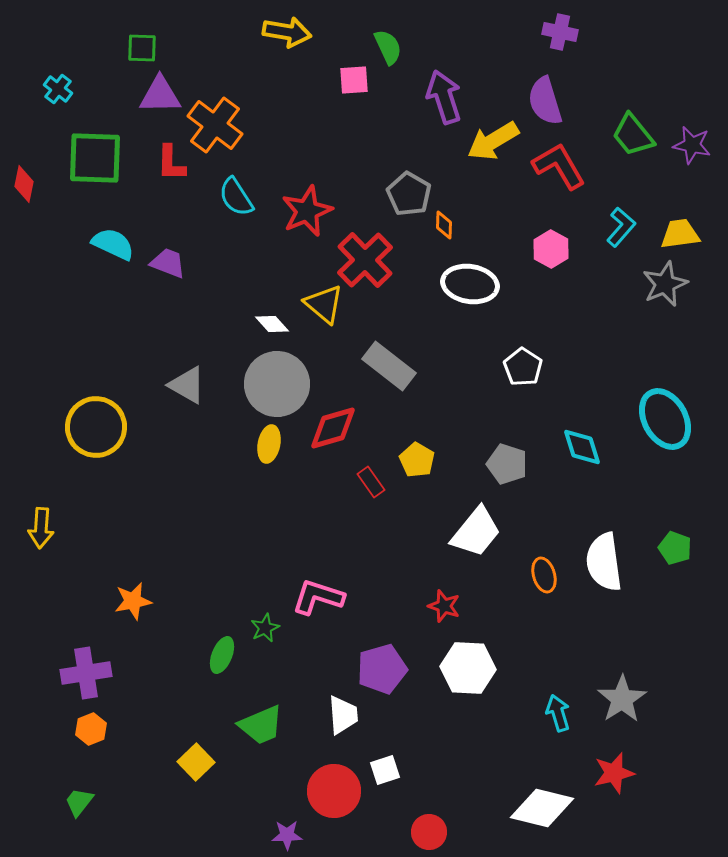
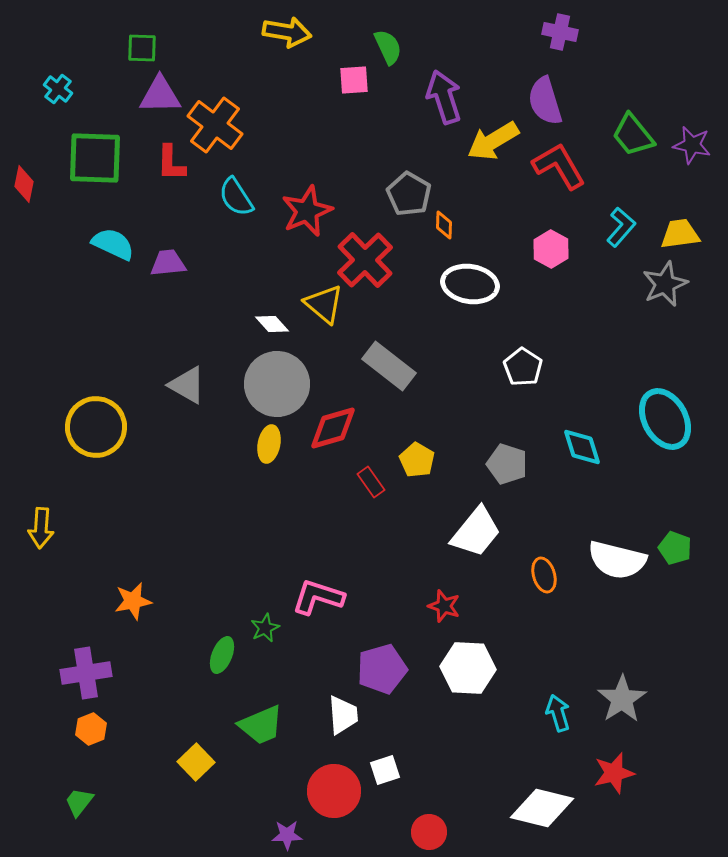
purple trapezoid at (168, 263): rotated 27 degrees counterclockwise
white semicircle at (604, 562): moved 13 px right, 2 px up; rotated 68 degrees counterclockwise
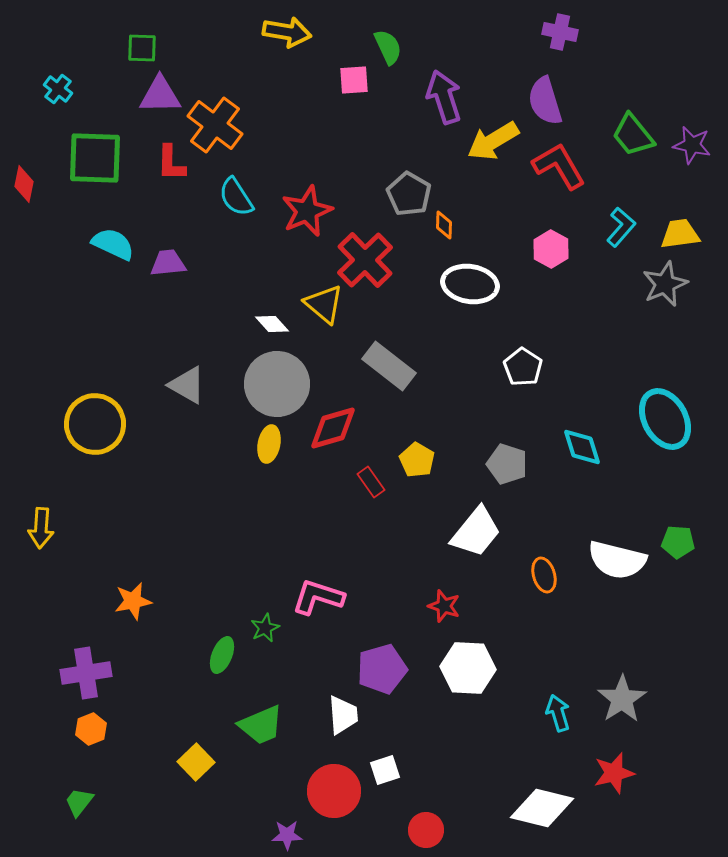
yellow circle at (96, 427): moved 1 px left, 3 px up
green pentagon at (675, 548): moved 3 px right, 6 px up; rotated 16 degrees counterclockwise
red circle at (429, 832): moved 3 px left, 2 px up
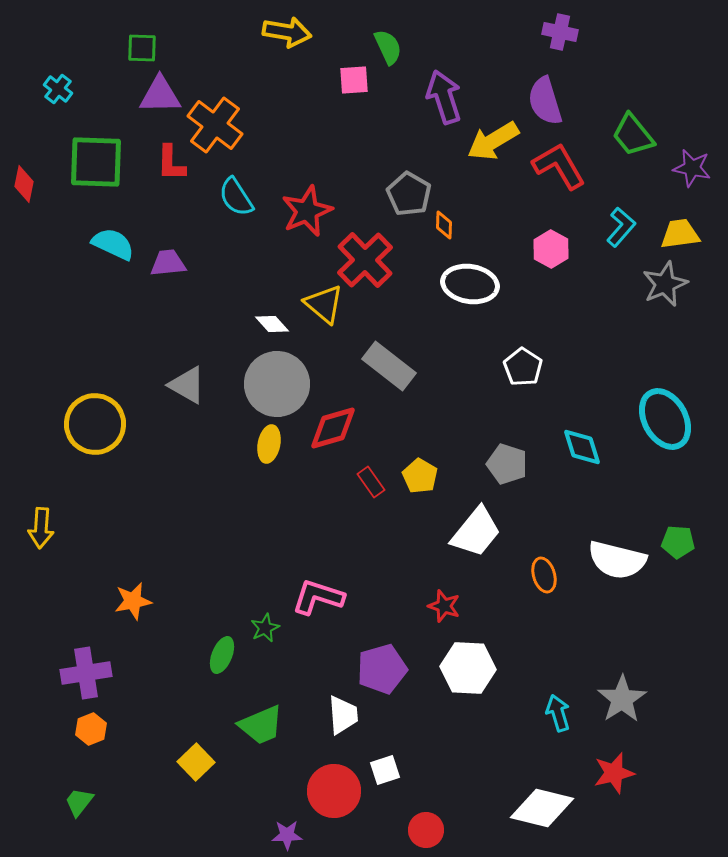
purple star at (692, 145): moved 23 px down
green square at (95, 158): moved 1 px right, 4 px down
yellow pentagon at (417, 460): moved 3 px right, 16 px down
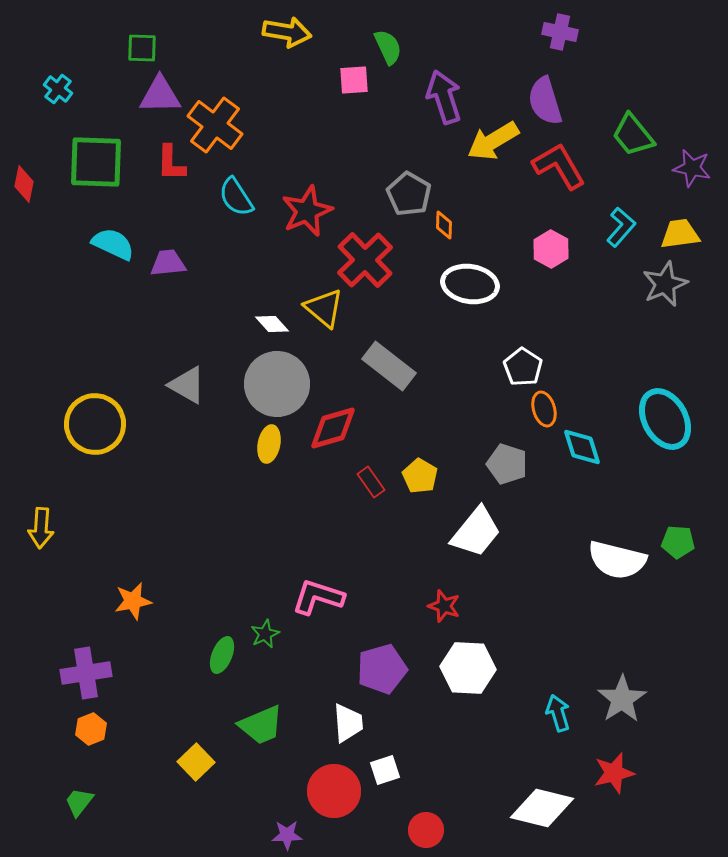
yellow triangle at (324, 304): moved 4 px down
orange ellipse at (544, 575): moved 166 px up
green star at (265, 628): moved 6 px down
white trapezoid at (343, 715): moved 5 px right, 8 px down
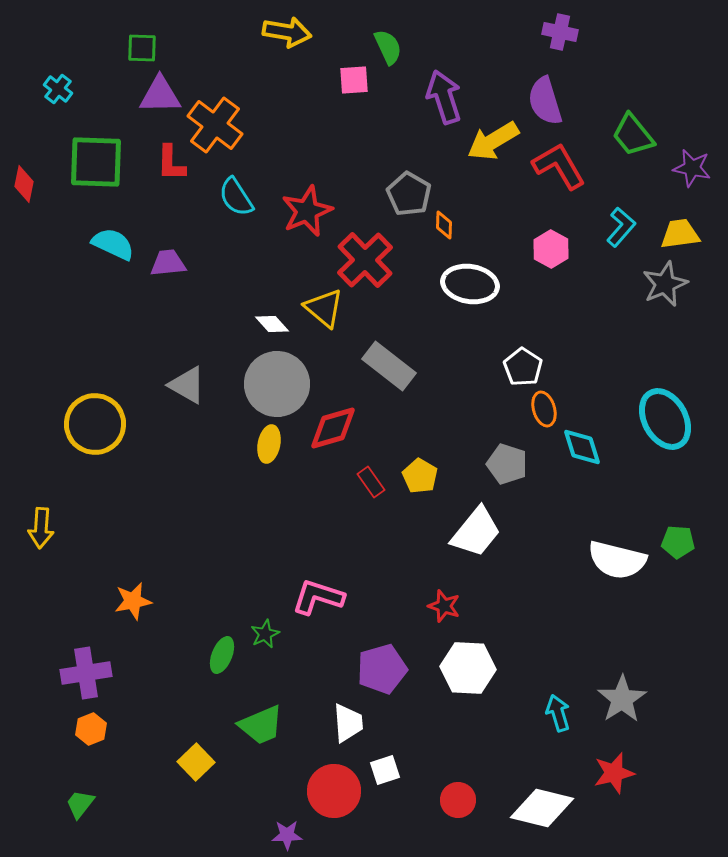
green trapezoid at (79, 802): moved 1 px right, 2 px down
red circle at (426, 830): moved 32 px right, 30 px up
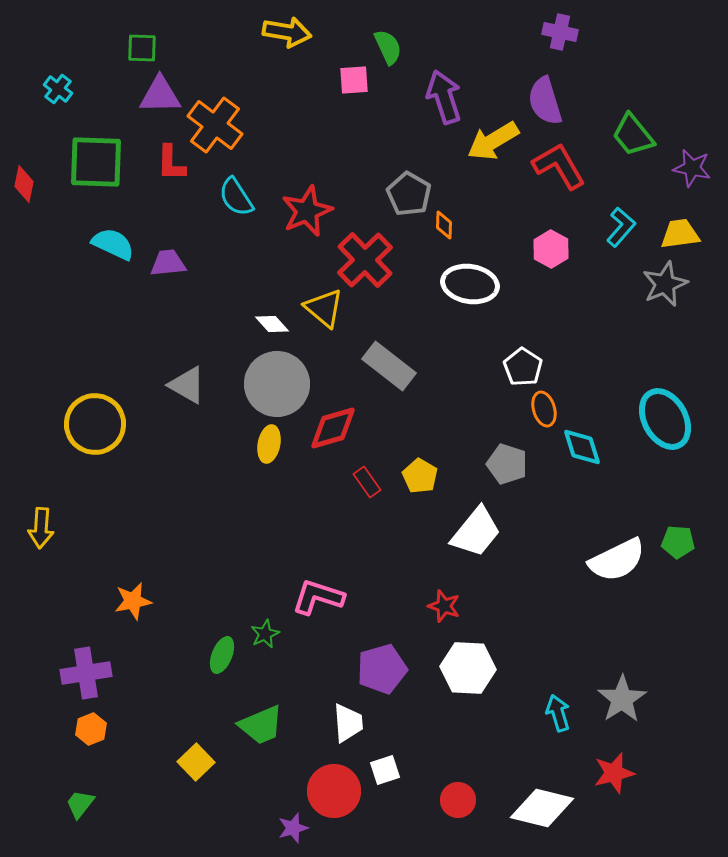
red rectangle at (371, 482): moved 4 px left
white semicircle at (617, 560): rotated 40 degrees counterclockwise
purple star at (287, 835): moved 6 px right, 7 px up; rotated 16 degrees counterclockwise
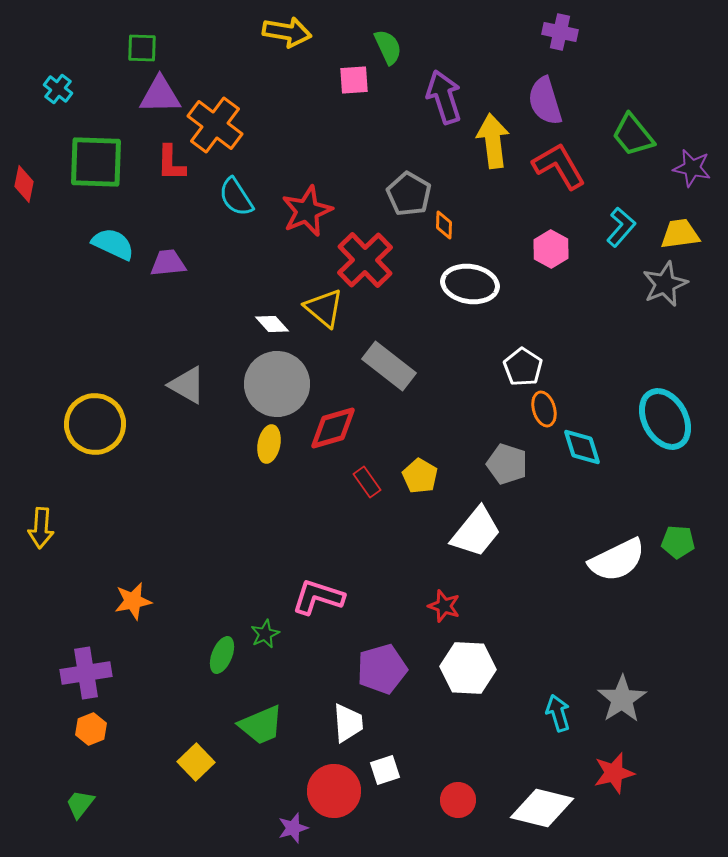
yellow arrow at (493, 141): rotated 114 degrees clockwise
